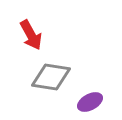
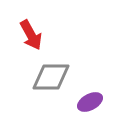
gray diamond: rotated 9 degrees counterclockwise
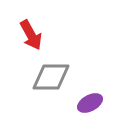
purple ellipse: moved 1 px down
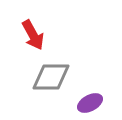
red arrow: moved 2 px right
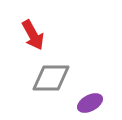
gray diamond: moved 1 px down
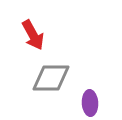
purple ellipse: rotated 65 degrees counterclockwise
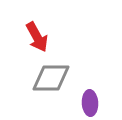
red arrow: moved 4 px right, 2 px down
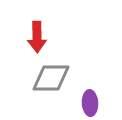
red arrow: rotated 28 degrees clockwise
